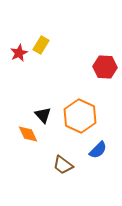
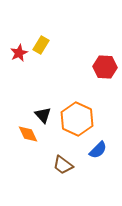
orange hexagon: moved 3 px left, 3 px down
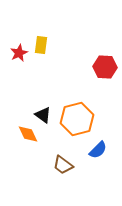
yellow rectangle: rotated 24 degrees counterclockwise
black triangle: rotated 12 degrees counterclockwise
orange hexagon: rotated 20 degrees clockwise
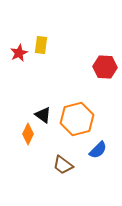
orange diamond: rotated 50 degrees clockwise
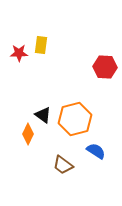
red star: rotated 24 degrees clockwise
orange hexagon: moved 2 px left
blue semicircle: moved 2 px left, 1 px down; rotated 102 degrees counterclockwise
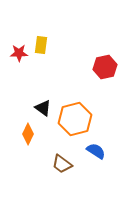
red hexagon: rotated 15 degrees counterclockwise
black triangle: moved 7 px up
brown trapezoid: moved 1 px left, 1 px up
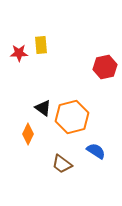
yellow rectangle: rotated 12 degrees counterclockwise
orange hexagon: moved 3 px left, 2 px up
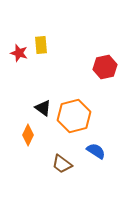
red star: rotated 18 degrees clockwise
orange hexagon: moved 2 px right, 1 px up
orange diamond: moved 1 px down
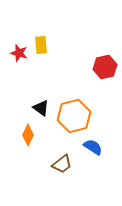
black triangle: moved 2 px left
blue semicircle: moved 3 px left, 4 px up
brown trapezoid: rotated 75 degrees counterclockwise
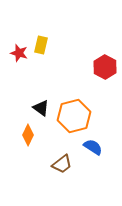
yellow rectangle: rotated 18 degrees clockwise
red hexagon: rotated 20 degrees counterclockwise
